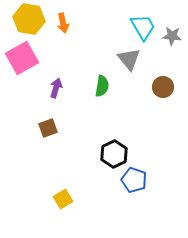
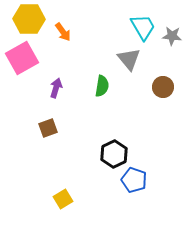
yellow hexagon: rotated 8 degrees counterclockwise
orange arrow: moved 9 px down; rotated 24 degrees counterclockwise
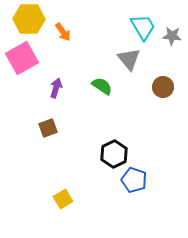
green semicircle: rotated 65 degrees counterclockwise
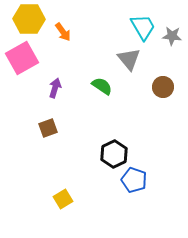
purple arrow: moved 1 px left
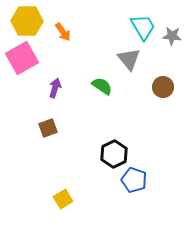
yellow hexagon: moved 2 px left, 2 px down
